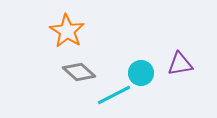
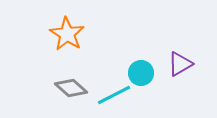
orange star: moved 3 px down
purple triangle: rotated 20 degrees counterclockwise
gray diamond: moved 8 px left, 16 px down
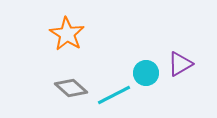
cyan circle: moved 5 px right
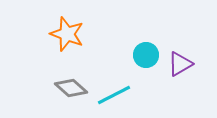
orange star: rotated 12 degrees counterclockwise
cyan circle: moved 18 px up
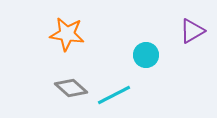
orange star: rotated 12 degrees counterclockwise
purple triangle: moved 12 px right, 33 px up
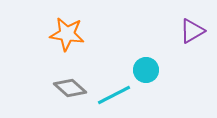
cyan circle: moved 15 px down
gray diamond: moved 1 px left
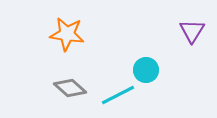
purple triangle: rotated 28 degrees counterclockwise
cyan line: moved 4 px right
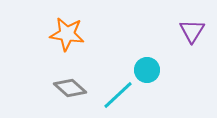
cyan circle: moved 1 px right
cyan line: rotated 16 degrees counterclockwise
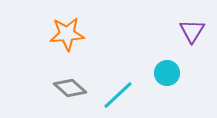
orange star: rotated 12 degrees counterclockwise
cyan circle: moved 20 px right, 3 px down
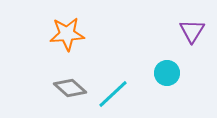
cyan line: moved 5 px left, 1 px up
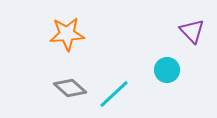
purple triangle: rotated 16 degrees counterclockwise
cyan circle: moved 3 px up
cyan line: moved 1 px right
